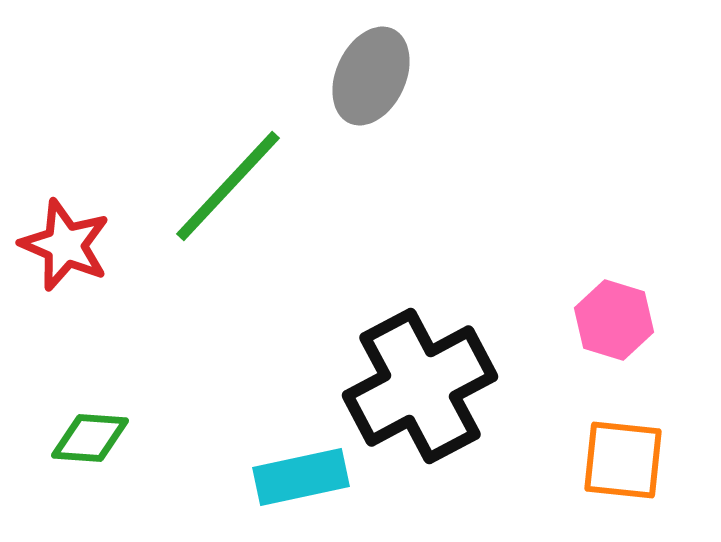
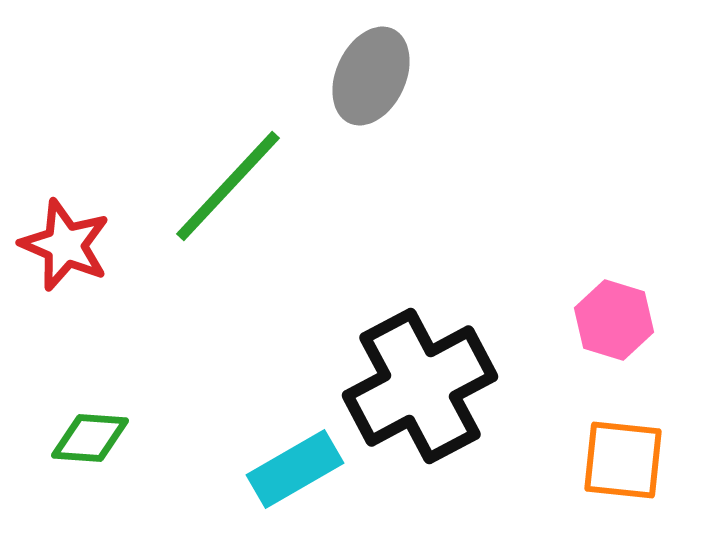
cyan rectangle: moved 6 px left, 8 px up; rotated 18 degrees counterclockwise
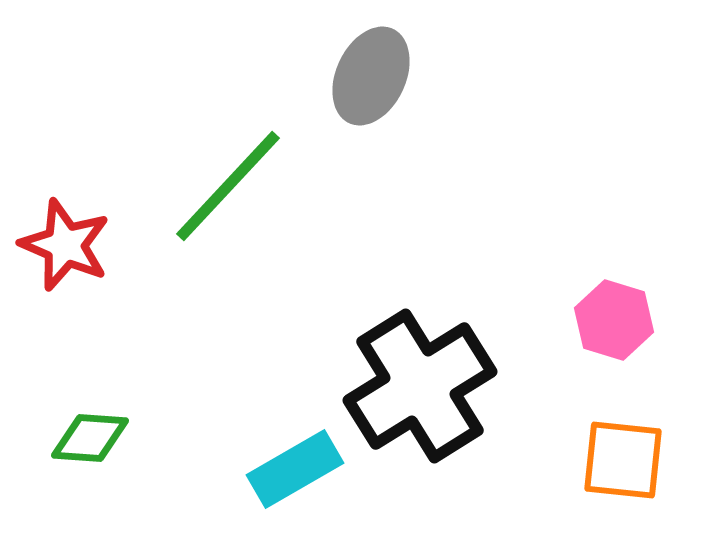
black cross: rotated 4 degrees counterclockwise
